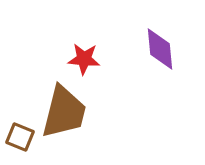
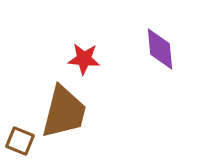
brown square: moved 4 px down
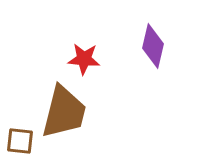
purple diamond: moved 7 px left, 3 px up; rotated 18 degrees clockwise
brown square: rotated 16 degrees counterclockwise
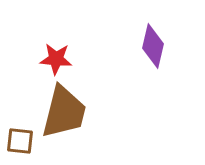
red star: moved 28 px left
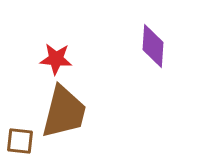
purple diamond: rotated 9 degrees counterclockwise
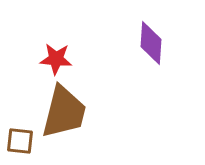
purple diamond: moved 2 px left, 3 px up
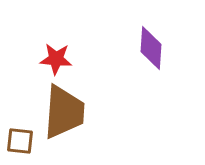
purple diamond: moved 5 px down
brown trapezoid: rotated 10 degrees counterclockwise
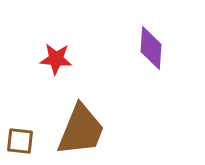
brown trapezoid: moved 17 px right, 18 px down; rotated 18 degrees clockwise
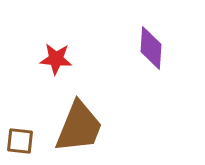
brown trapezoid: moved 2 px left, 3 px up
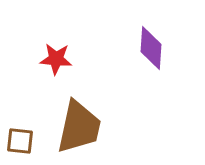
brown trapezoid: rotated 10 degrees counterclockwise
